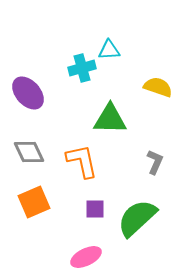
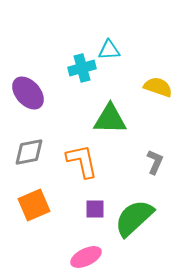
gray diamond: rotated 76 degrees counterclockwise
orange square: moved 3 px down
green semicircle: moved 3 px left
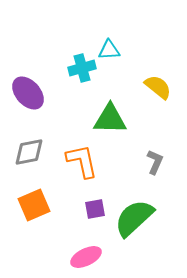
yellow semicircle: rotated 20 degrees clockwise
purple square: rotated 10 degrees counterclockwise
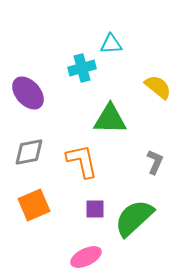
cyan triangle: moved 2 px right, 6 px up
purple square: rotated 10 degrees clockwise
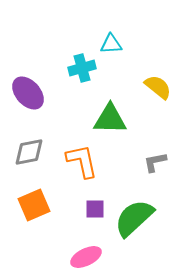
gray L-shape: rotated 125 degrees counterclockwise
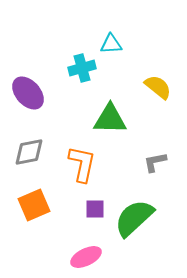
orange L-shape: moved 3 px down; rotated 24 degrees clockwise
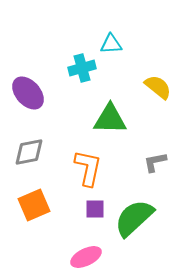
orange L-shape: moved 6 px right, 4 px down
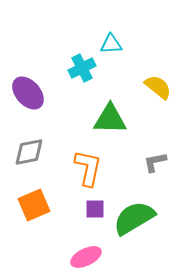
cyan cross: rotated 12 degrees counterclockwise
green semicircle: rotated 12 degrees clockwise
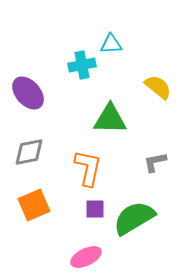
cyan cross: moved 3 px up; rotated 16 degrees clockwise
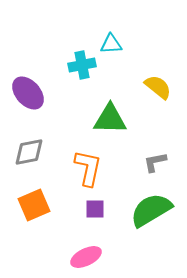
green semicircle: moved 17 px right, 8 px up
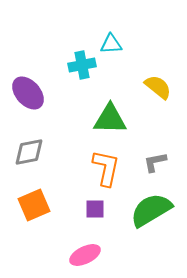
orange L-shape: moved 18 px right
pink ellipse: moved 1 px left, 2 px up
